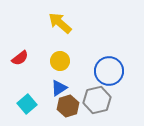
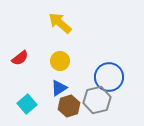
blue circle: moved 6 px down
brown hexagon: moved 1 px right
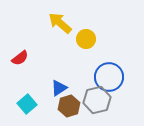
yellow circle: moved 26 px right, 22 px up
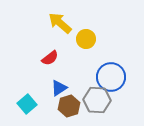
red semicircle: moved 30 px right
blue circle: moved 2 px right
gray hexagon: rotated 16 degrees clockwise
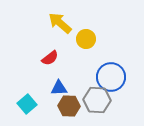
blue triangle: rotated 30 degrees clockwise
brown hexagon: rotated 20 degrees clockwise
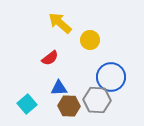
yellow circle: moved 4 px right, 1 px down
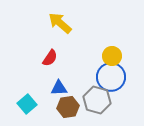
yellow circle: moved 22 px right, 16 px down
red semicircle: rotated 18 degrees counterclockwise
gray hexagon: rotated 12 degrees clockwise
brown hexagon: moved 1 px left, 1 px down; rotated 10 degrees counterclockwise
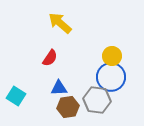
gray hexagon: rotated 8 degrees counterclockwise
cyan square: moved 11 px left, 8 px up; rotated 18 degrees counterclockwise
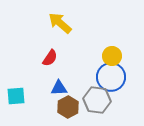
cyan square: rotated 36 degrees counterclockwise
brown hexagon: rotated 20 degrees counterclockwise
